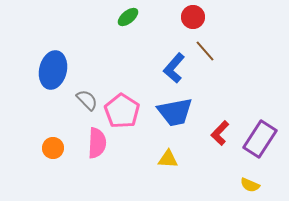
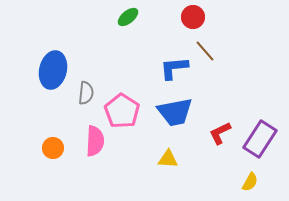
blue L-shape: rotated 44 degrees clockwise
gray semicircle: moved 1 px left, 7 px up; rotated 50 degrees clockwise
red L-shape: rotated 20 degrees clockwise
pink semicircle: moved 2 px left, 2 px up
yellow semicircle: moved 3 px up; rotated 84 degrees counterclockwise
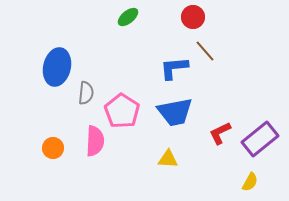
blue ellipse: moved 4 px right, 3 px up
purple rectangle: rotated 18 degrees clockwise
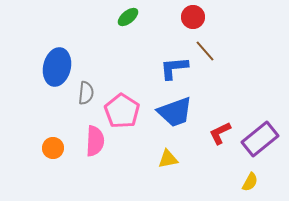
blue trapezoid: rotated 9 degrees counterclockwise
yellow triangle: rotated 15 degrees counterclockwise
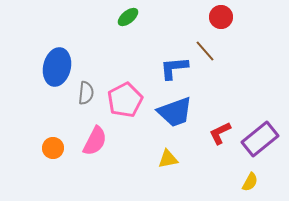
red circle: moved 28 px right
pink pentagon: moved 3 px right, 11 px up; rotated 12 degrees clockwise
pink semicircle: rotated 24 degrees clockwise
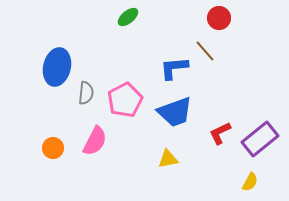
red circle: moved 2 px left, 1 px down
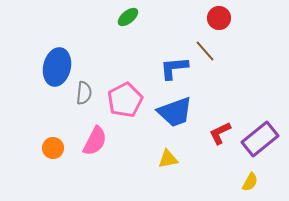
gray semicircle: moved 2 px left
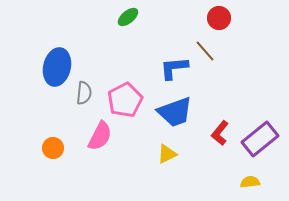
red L-shape: rotated 25 degrees counterclockwise
pink semicircle: moved 5 px right, 5 px up
yellow triangle: moved 1 px left, 5 px up; rotated 15 degrees counterclockwise
yellow semicircle: rotated 126 degrees counterclockwise
